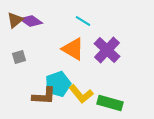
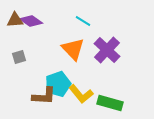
brown triangle: rotated 36 degrees clockwise
orange triangle: rotated 15 degrees clockwise
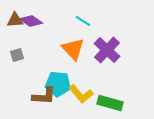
gray square: moved 2 px left, 2 px up
cyan pentagon: rotated 25 degrees clockwise
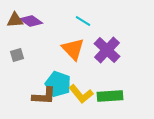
cyan pentagon: rotated 15 degrees clockwise
green rectangle: moved 7 px up; rotated 20 degrees counterclockwise
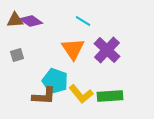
orange triangle: rotated 10 degrees clockwise
cyan pentagon: moved 3 px left, 3 px up
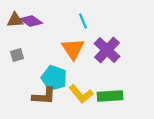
cyan line: rotated 35 degrees clockwise
cyan pentagon: moved 1 px left, 3 px up
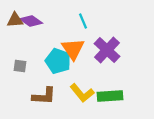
gray square: moved 3 px right, 11 px down; rotated 24 degrees clockwise
cyan pentagon: moved 4 px right, 17 px up
yellow L-shape: moved 1 px right, 1 px up
